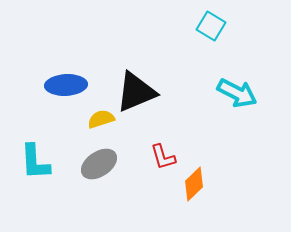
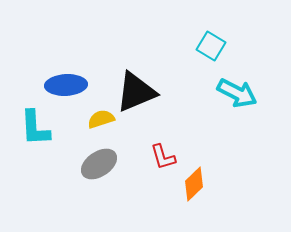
cyan square: moved 20 px down
cyan L-shape: moved 34 px up
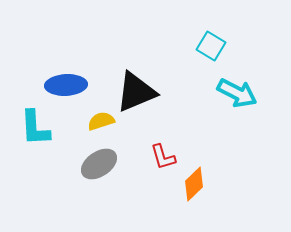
yellow semicircle: moved 2 px down
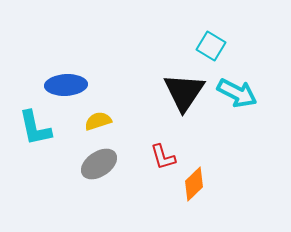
black triangle: moved 48 px right; rotated 33 degrees counterclockwise
yellow semicircle: moved 3 px left
cyan L-shape: rotated 9 degrees counterclockwise
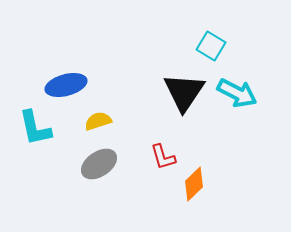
blue ellipse: rotated 12 degrees counterclockwise
